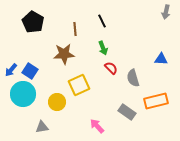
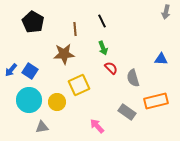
cyan circle: moved 6 px right, 6 px down
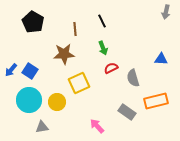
red semicircle: rotated 72 degrees counterclockwise
yellow square: moved 2 px up
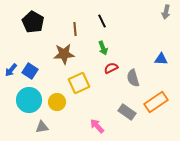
orange rectangle: moved 1 px down; rotated 20 degrees counterclockwise
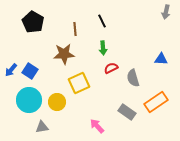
green arrow: rotated 16 degrees clockwise
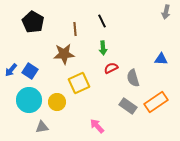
gray rectangle: moved 1 px right, 6 px up
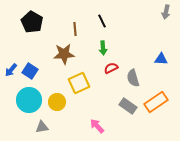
black pentagon: moved 1 px left
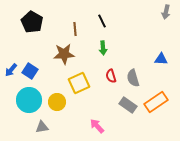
red semicircle: moved 8 px down; rotated 80 degrees counterclockwise
gray rectangle: moved 1 px up
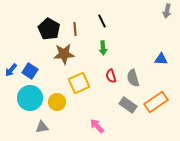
gray arrow: moved 1 px right, 1 px up
black pentagon: moved 17 px right, 7 px down
cyan circle: moved 1 px right, 2 px up
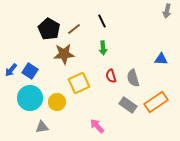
brown line: moved 1 px left; rotated 56 degrees clockwise
